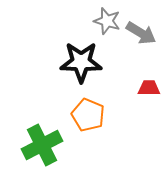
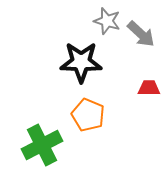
gray arrow: moved 1 px down; rotated 12 degrees clockwise
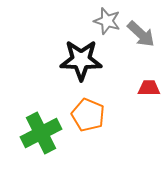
black star: moved 2 px up
green cross: moved 1 px left, 12 px up
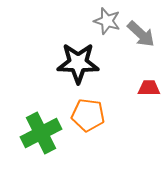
black star: moved 3 px left, 3 px down
orange pentagon: rotated 16 degrees counterclockwise
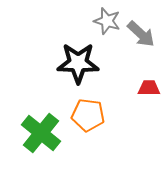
green cross: rotated 24 degrees counterclockwise
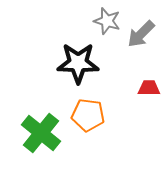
gray arrow: rotated 92 degrees clockwise
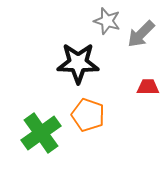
red trapezoid: moved 1 px left, 1 px up
orange pentagon: rotated 12 degrees clockwise
green cross: rotated 15 degrees clockwise
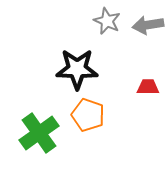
gray star: rotated 8 degrees clockwise
gray arrow: moved 7 px right, 9 px up; rotated 36 degrees clockwise
black star: moved 1 px left, 6 px down
green cross: moved 2 px left
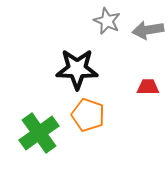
gray arrow: moved 5 px down
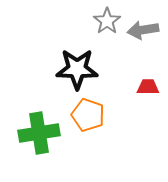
gray star: rotated 12 degrees clockwise
gray arrow: moved 5 px left
green cross: rotated 27 degrees clockwise
